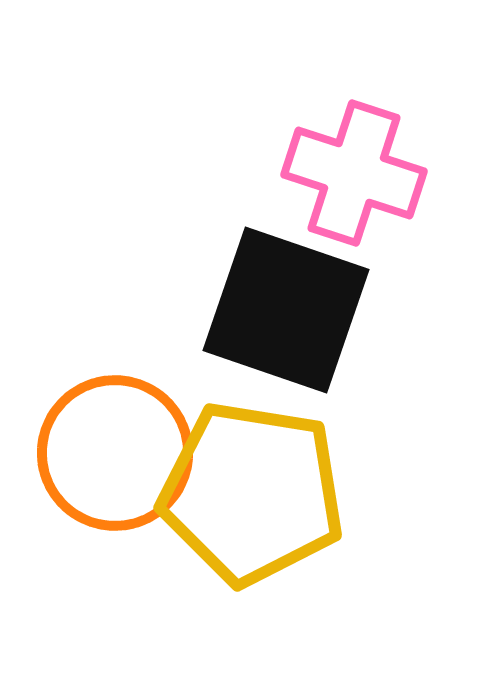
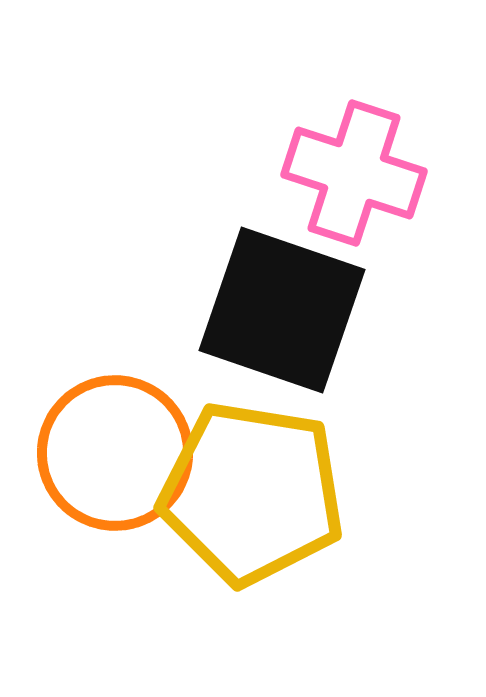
black square: moved 4 px left
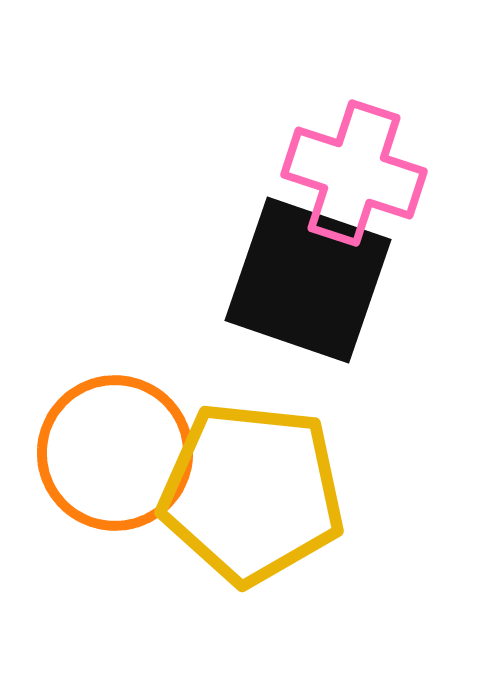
black square: moved 26 px right, 30 px up
yellow pentagon: rotated 3 degrees counterclockwise
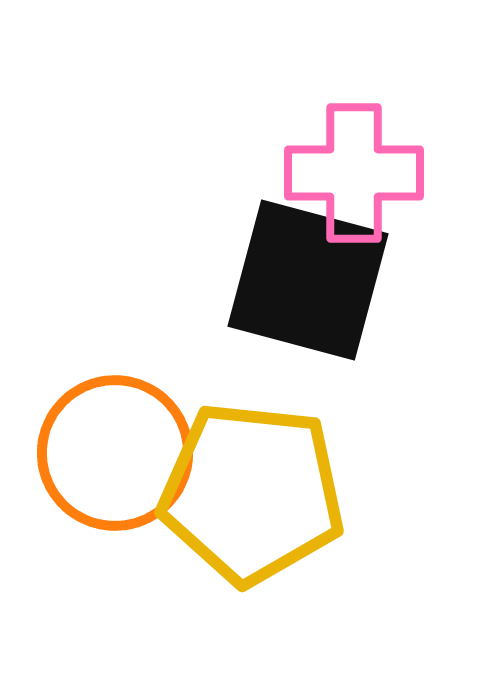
pink cross: rotated 18 degrees counterclockwise
black square: rotated 4 degrees counterclockwise
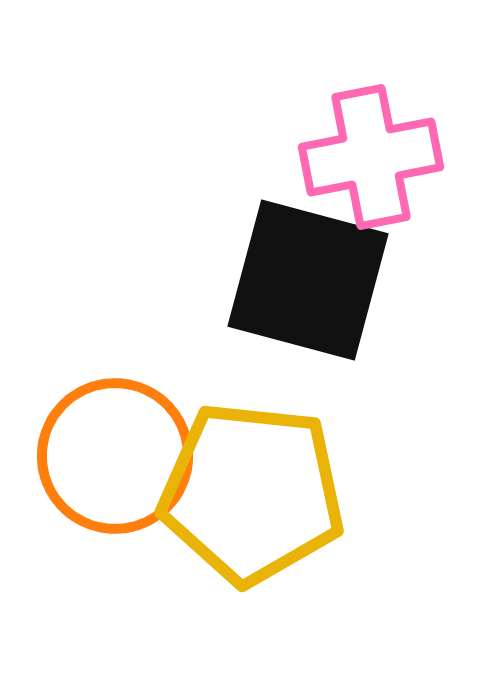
pink cross: moved 17 px right, 16 px up; rotated 11 degrees counterclockwise
orange circle: moved 3 px down
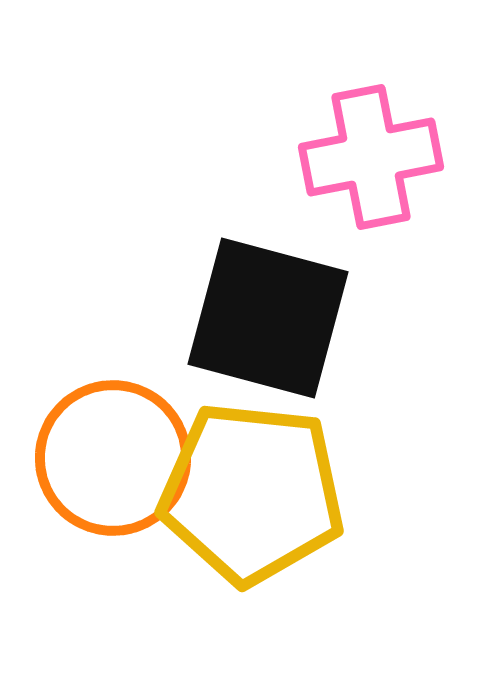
black square: moved 40 px left, 38 px down
orange circle: moved 2 px left, 2 px down
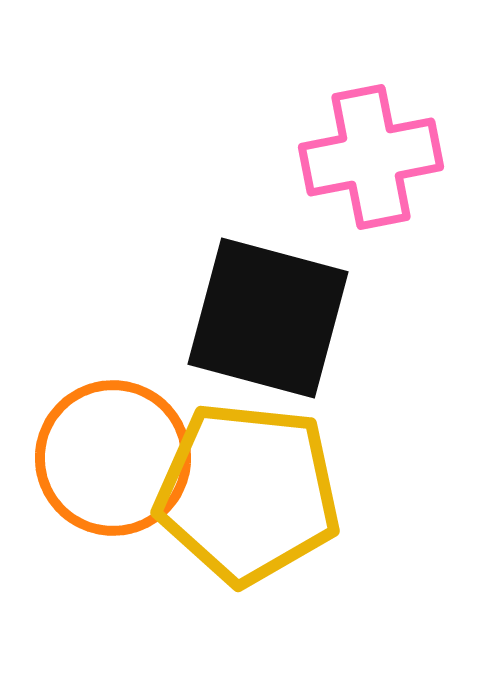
yellow pentagon: moved 4 px left
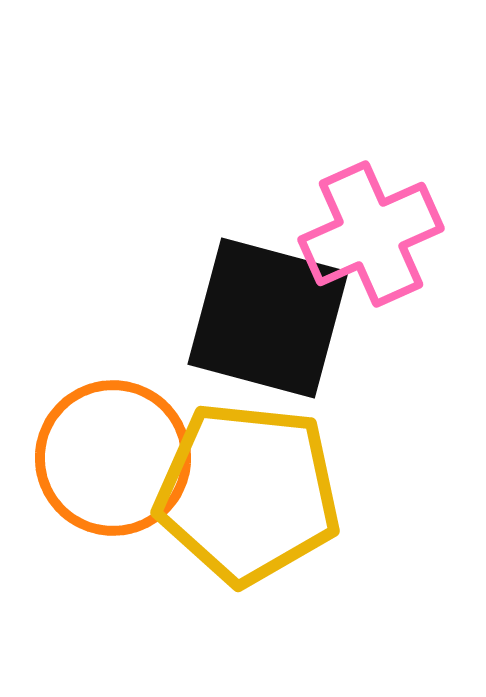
pink cross: moved 77 px down; rotated 13 degrees counterclockwise
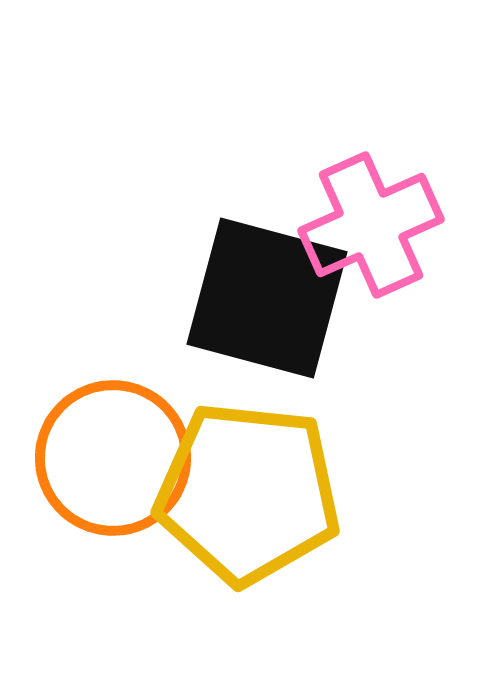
pink cross: moved 9 px up
black square: moved 1 px left, 20 px up
